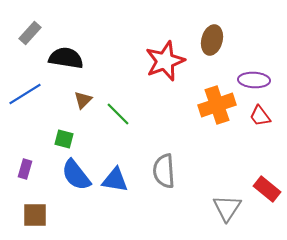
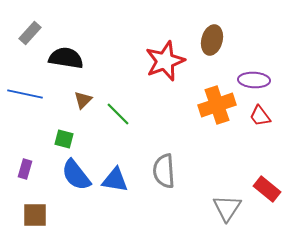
blue line: rotated 44 degrees clockwise
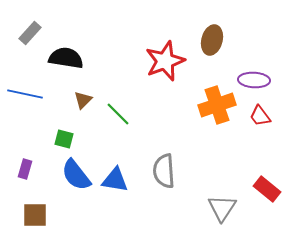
gray triangle: moved 5 px left
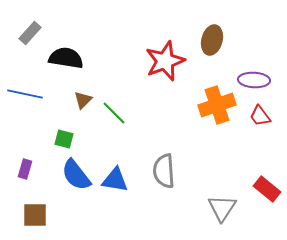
green line: moved 4 px left, 1 px up
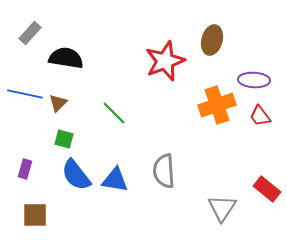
brown triangle: moved 25 px left, 3 px down
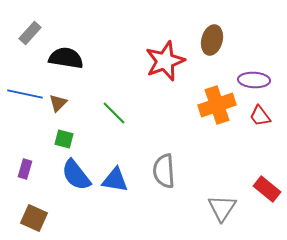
brown square: moved 1 px left, 3 px down; rotated 24 degrees clockwise
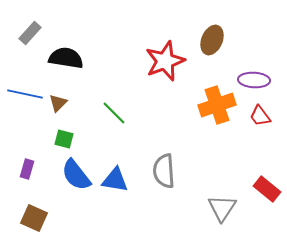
brown ellipse: rotated 8 degrees clockwise
purple rectangle: moved 2 px right
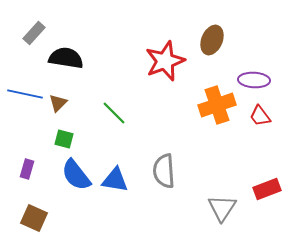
gray rectangle: moved 4 px right
red rectangle: rotated 60 degrees counterclockwise
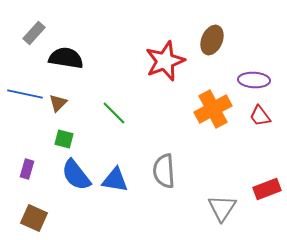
orange cross: moved 4 px left, 4 px down; rotated 9 degrees counterclockwise
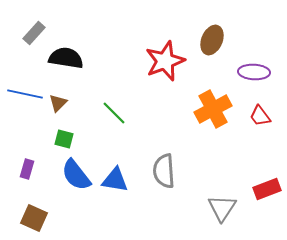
purple ellipse: moved 8 px up
